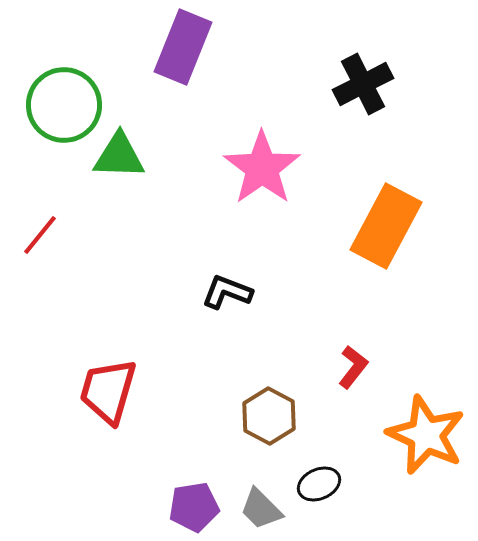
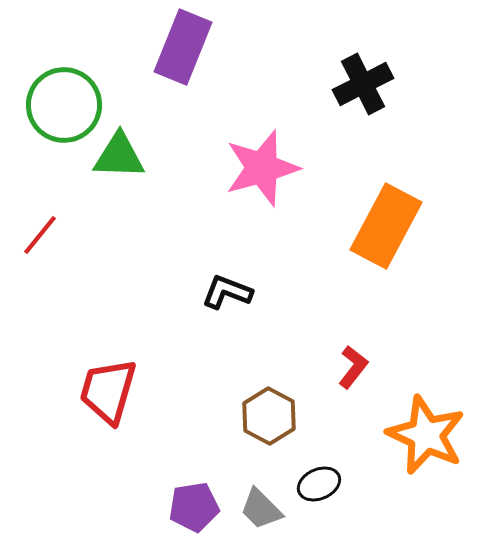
pink star: rotated 20 degrees clockwise
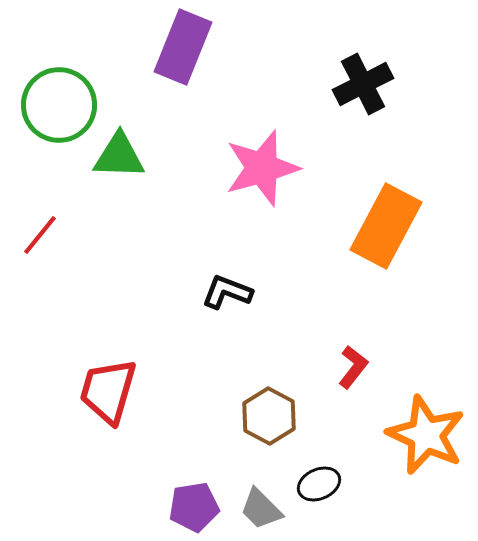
green circle: moved 5 px left
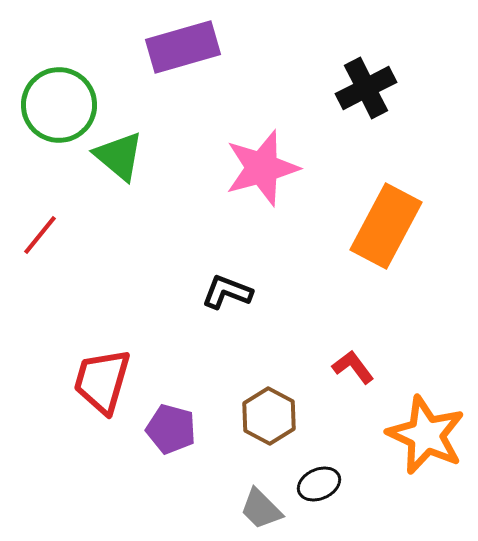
purple rectangle: rotated 52 degrees clockwise
black cross: moved 3 px right, 4 px down
green triangle: rotated 38 degrees clockwise
red L-shape: rotated 75 degrees counterclockwise
red trapezoid: moved 6 px left, 10 px up
purple pentagon: moved 23 px left, 78 px up; rotated 24 degrees clockwise
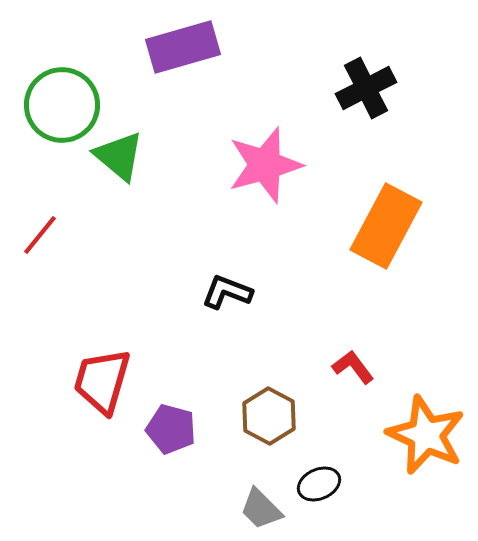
green circle: moved 3 px right
pink star: moved 3 px right, 3 px up
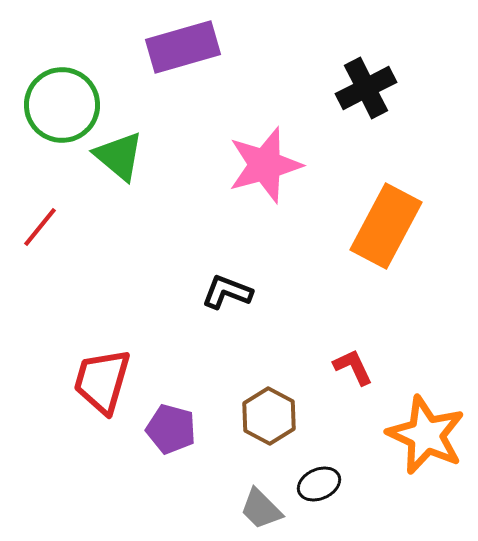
red line: moved 8 px up
red L-shape: rotated 12 degrees clockwise
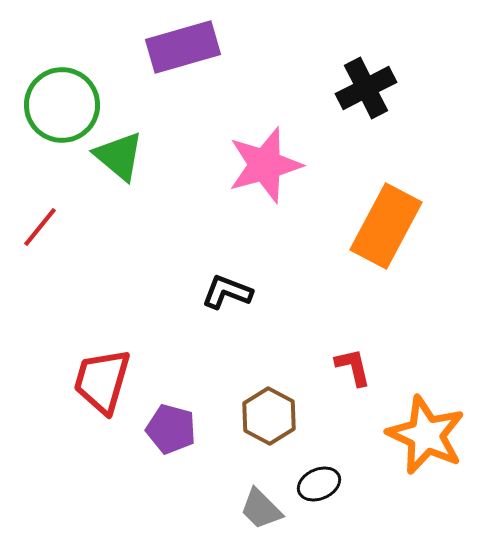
red L-shape: rotated 12 degrees clockwise
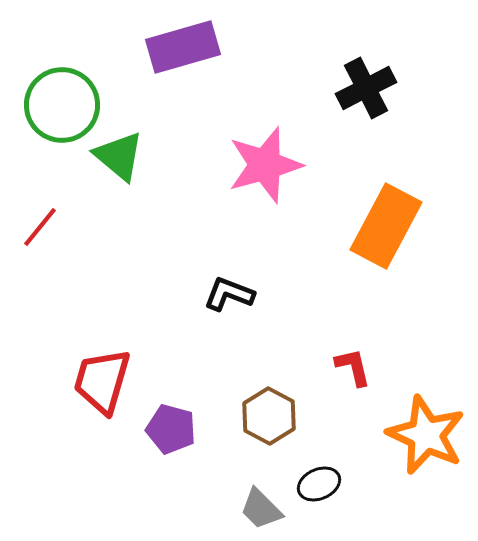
black L-shape: moved 2 px right, 2 px down
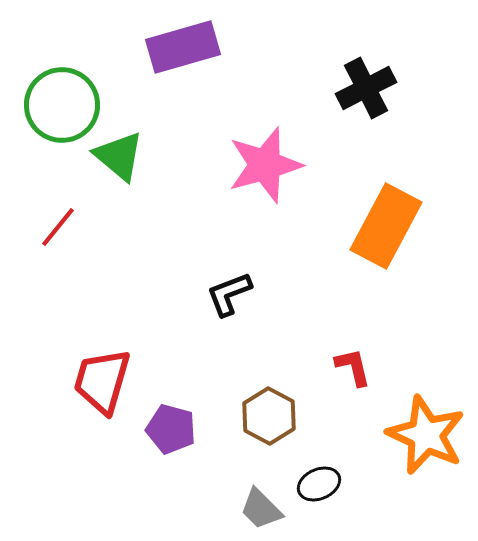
red line: moved 18 px right
black L-shape: rotated 42 degrees counterclockwise
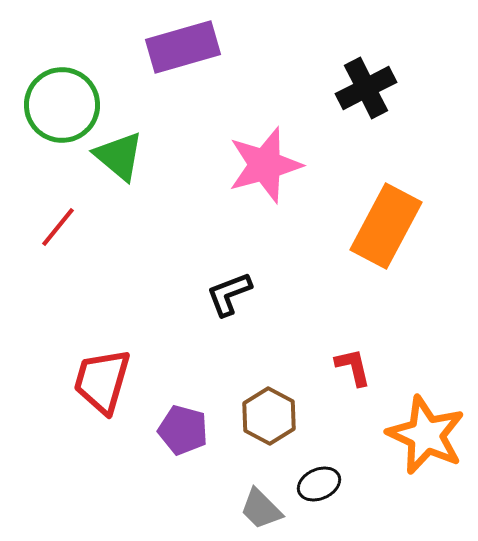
purple pentagon: moved 12 px right, 1 px down
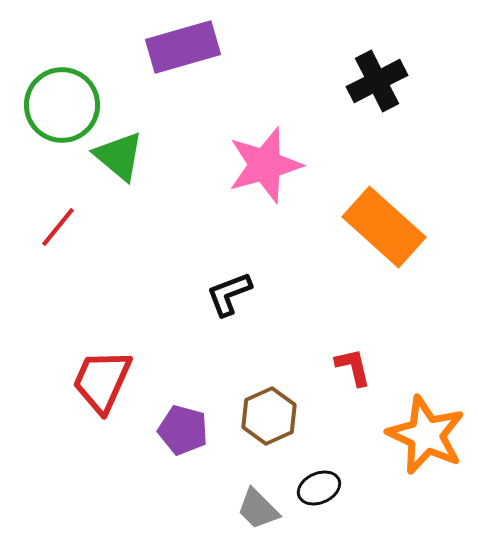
black cross: moved 11 px right, 7 px up
orange rectangle: moved 2 px left, 1 px down; rotated 76 degrees counterclockwise
red trapezoid: rotated 8 degrees clockwise
brown hexagon: rotated 8 degrees clockwise
black ellipse: moved 4 px down
gray trapezoid: moved 3 px left
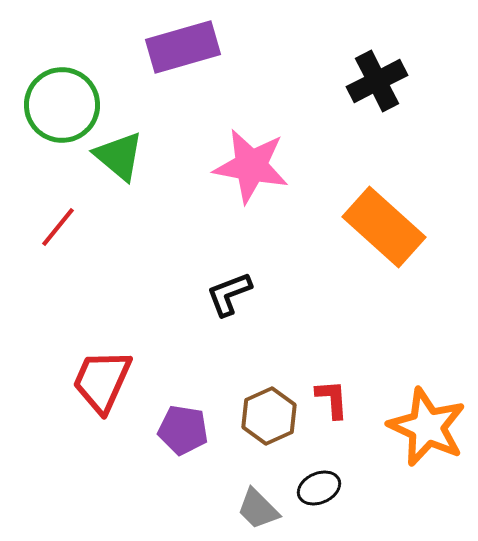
pink star: moved 14 px left, 1 px down; rotated 26 degrees clockwise
red L-shape: moved 21 px left, 32 px down; rotated 9 degrees clockwise
purple pentagon: rotated 6 degrees counterclockwise
orange star: moved 1 px right, 8 px up
